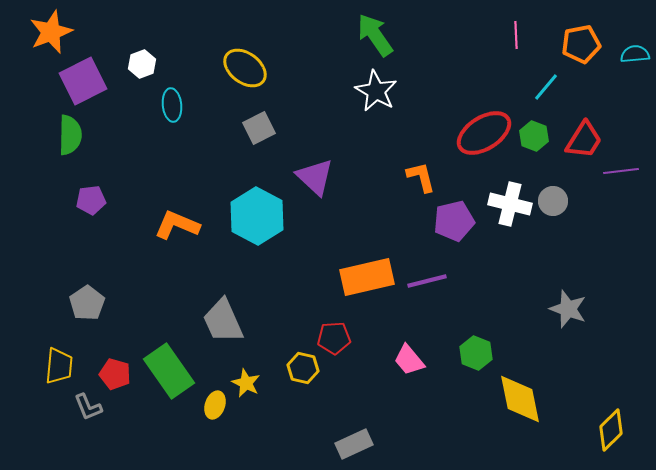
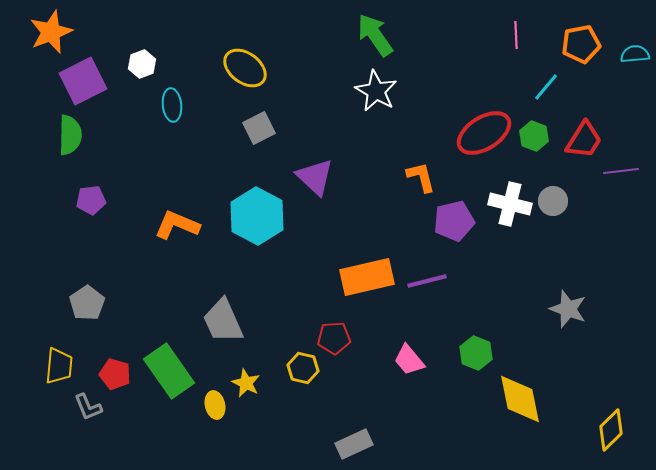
yellow ellipse at (215, 405): rotated 32 degrees counterclockwise
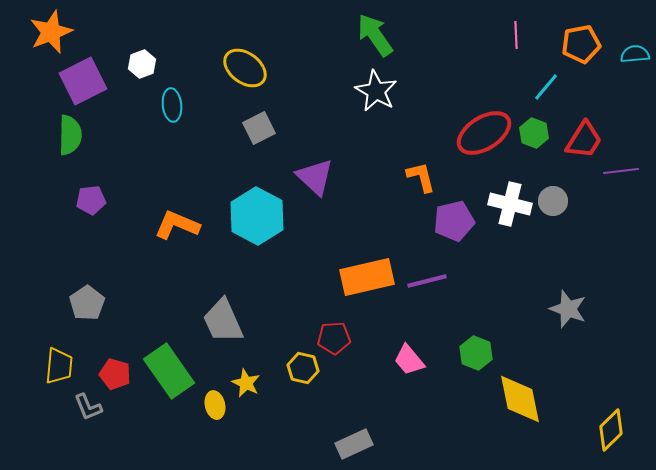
green hexagon at (534, 136): moved 3 px up
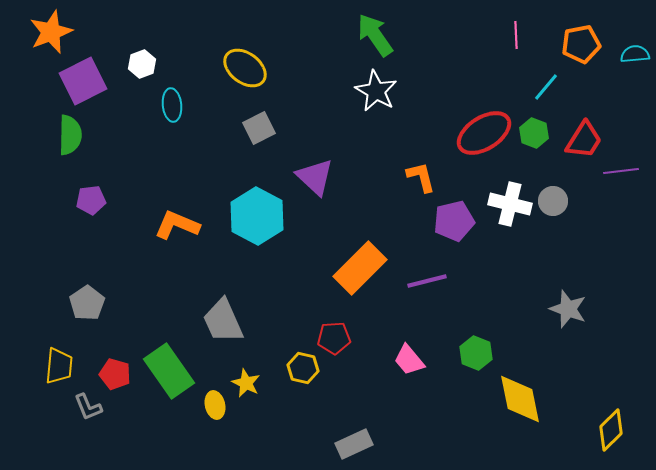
orange rectangle at (367, 277): moved 7 px left, 9 px up; rotated 32 degrees counterclockwise
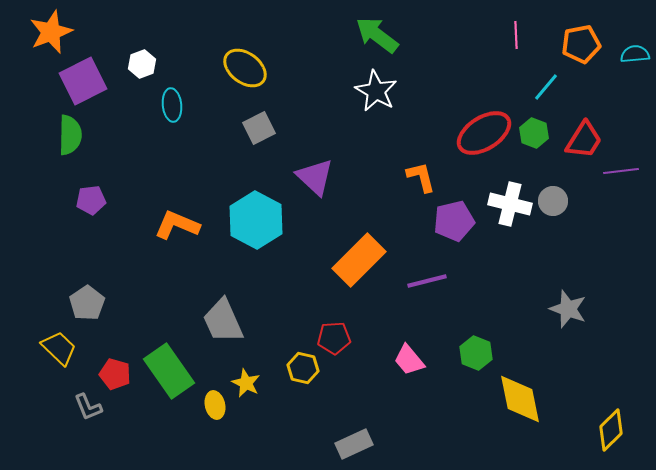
green arrow at (375, 35): moved 2 px right; rotated 18 degrees counterclockwise
cyan hexagon at (257, 216): moved 1 px left, 4 px down
orange rectangle at (360, 268): moved 1 px left, 8 px up
yellow trapezoid at (59, 366): moved 18 px up; rotated 51 degrees counterclockwise
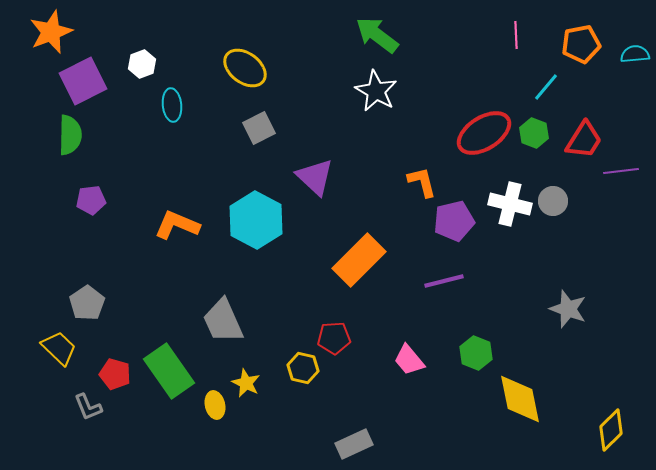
orange L-shape at (421, 177): moved 1 px right, 5 px down
purple line at (427, 281): moved 17 px right
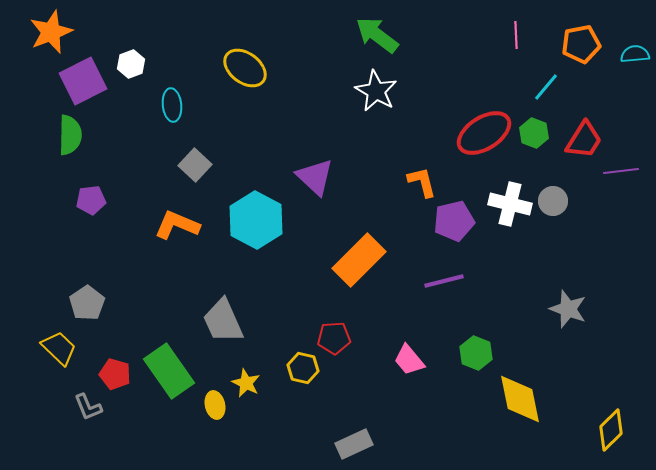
white hexagon at (142, 64): moved 11 px left
gray square at (259, 128): moved 64 px left, 37 px down; rotated 20 degrees counterclockwise
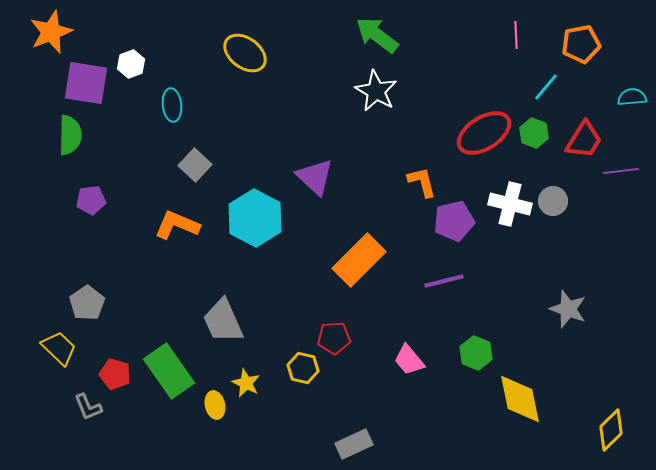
cyan semicircle at (635, 54): moved 3 px left, 43 px down
yellow ellipse at (245, 68): moved 15 px up
purple square at (83, 81): moved 3 px right, 2 px down; rotated 36 degrees clockwise
cyan hexagon at (256, 220): moved 1 px left, 2 px up
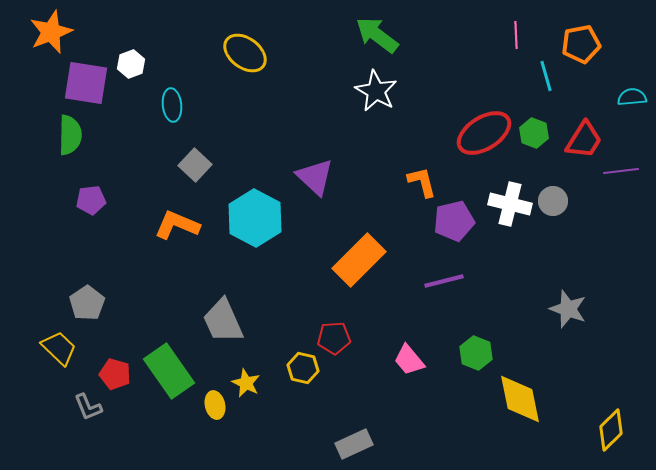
cyan line at (546, 87): moved 11 px up; rotated 56 degrees counterclockwise
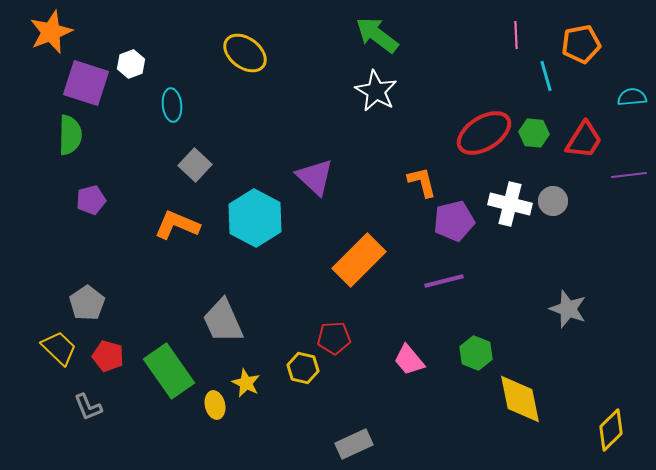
purple square at (86, 83): rotated 9 degrees clockwise
green hexagon at (534, 133): rotated 16 degrees counterclockwise
purple line at (621, 171): moved 8 px right, 4 px down
purple pentagon at (91, 200): rotated 8 degrees counterclockwise
red pentagon at (115, 374): moved 7 px left, 18 px up
